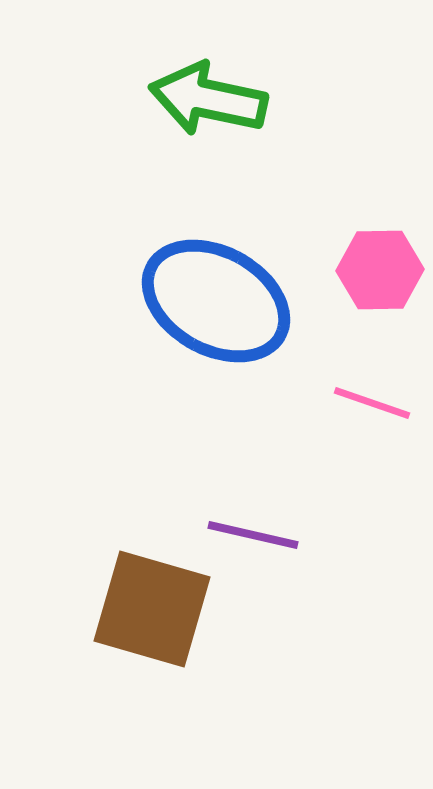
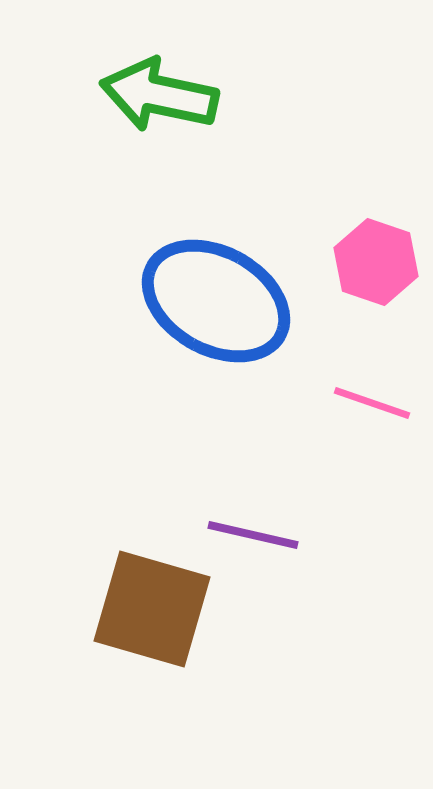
green arrow: moved 49 px left, 4 px up
pink hexagon: moved 4 px left, 8 px up; rotated 20 degrees clockwise
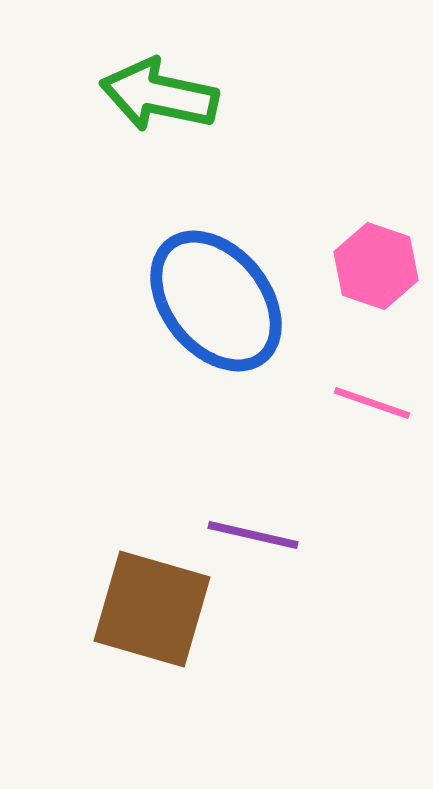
pink hexagon: moved 4 px down
blue ellipse: rotated 22 degrees clockwise
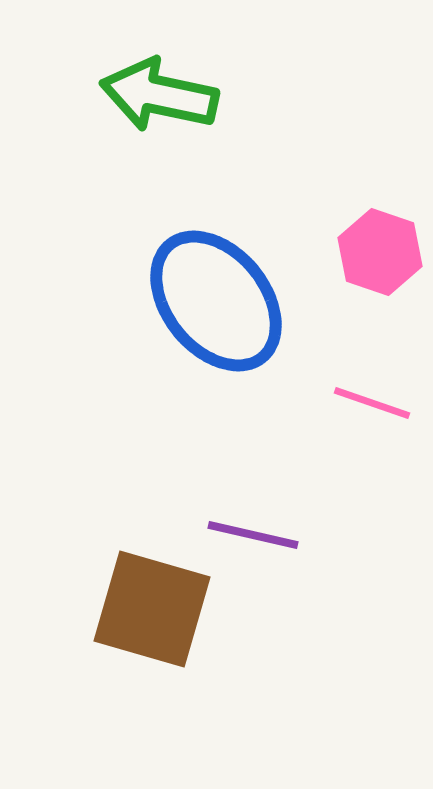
pink hexagon: moved 4 px right, 14 px up
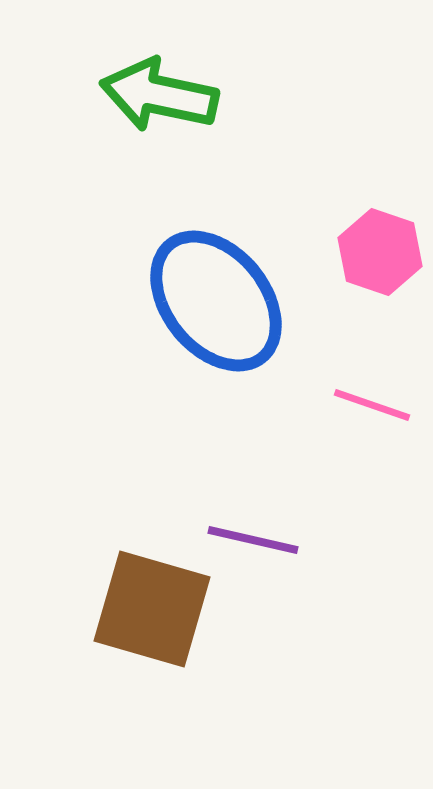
pink line: moved 2 px down
purple line: moved 5 px down
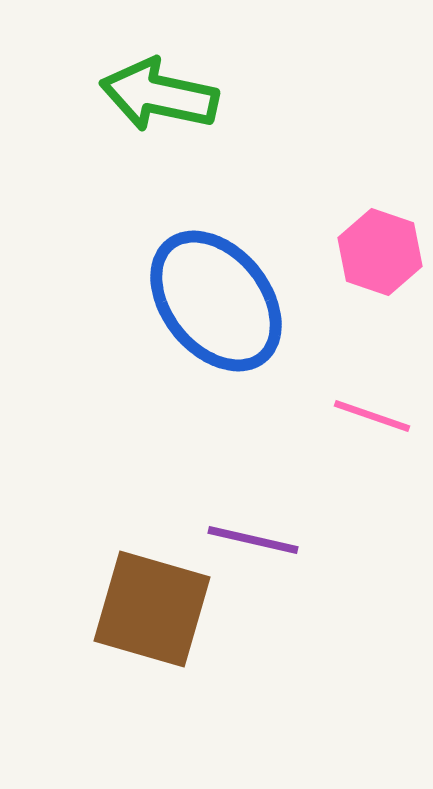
pink line: moved 11 px down
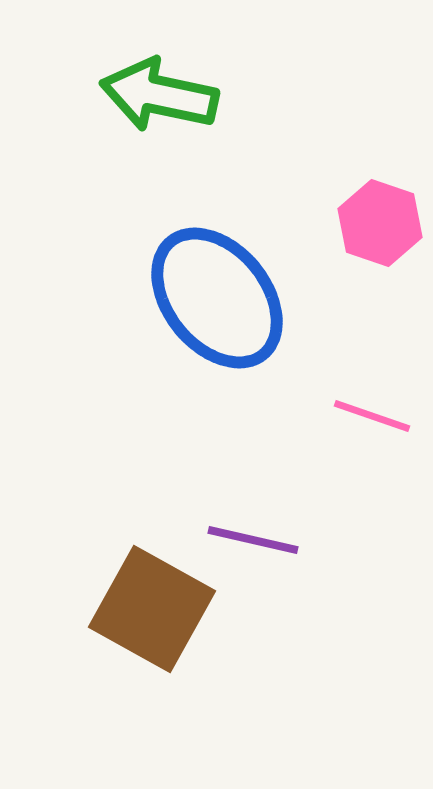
pink hexagon: moved 29 px up
blue ellipse: moved 1 px right, 3 px up
brown square: rotated 13 degrees clockwise
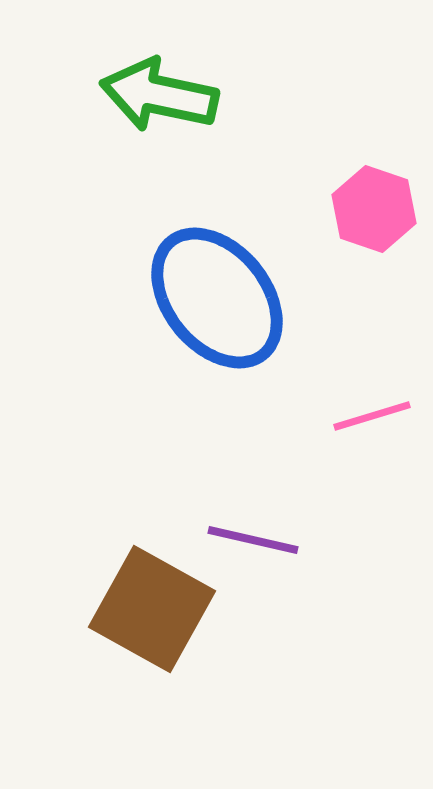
pink hexagon: moved 6 px left, 14 px up
pink line: rotated 36 degrees counterclockwise
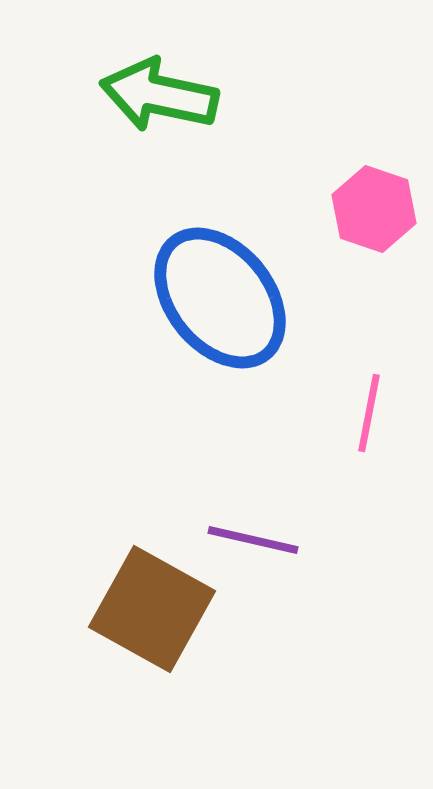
blue ellipse: moved 3 px right
pink line: moved 3 px left, 3 px up; rotated 62 degrees counterclockwise
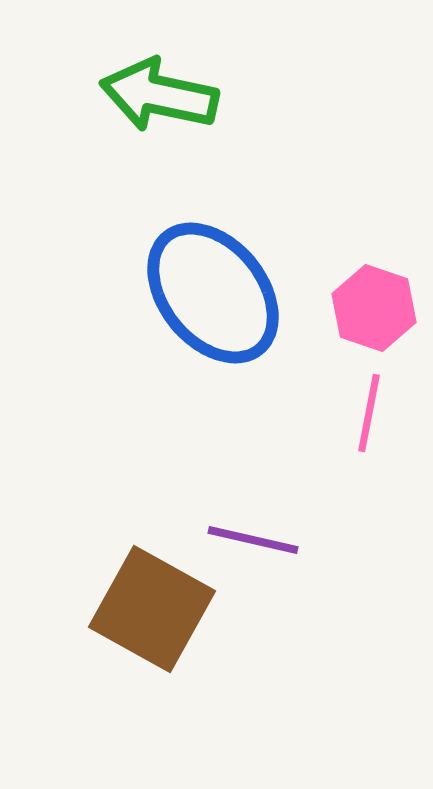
pink hexagon: moved 99 px down
blue ellipse: moved 7 px left, 5 px up
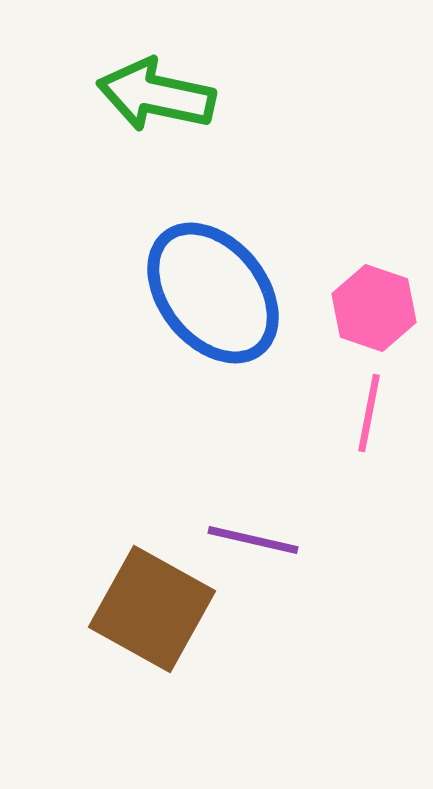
green arrow: moved 3 px left
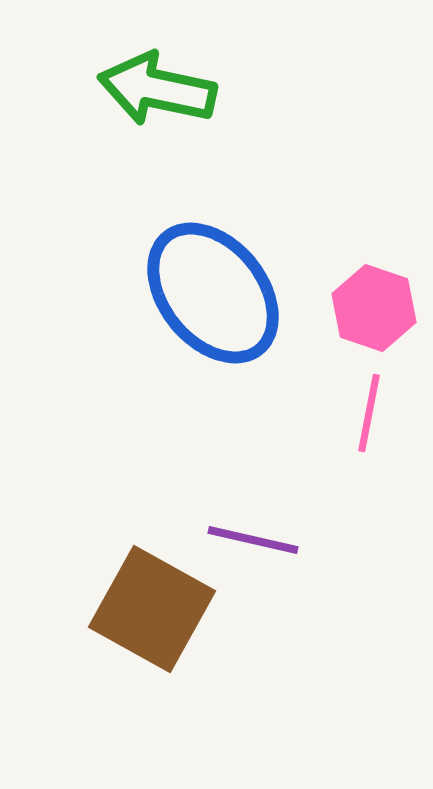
green arrow: moved 1 px right, 6 px up
